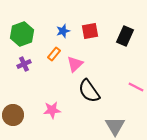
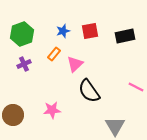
black rectangle: rotated 54 degrees clockwise
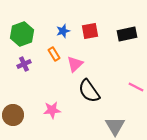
black rectangle: moved 2 px right, 2 px up
orange rectangle: rotated 72 degrees counterclockwise
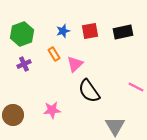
black rectangle: moved 4 px left, 2 px up
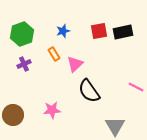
red square: moved 9 px right
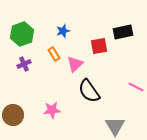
red square: moved 15 px down
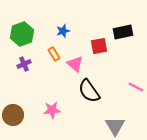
pink triangle: rotated 36 degrees counterclockwise
